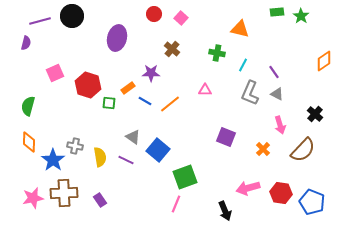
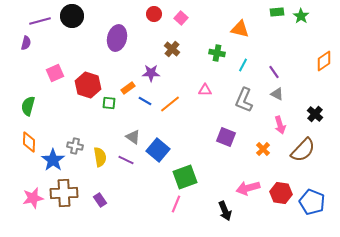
gray L-shape at (250, 93): moved 6 px left, 7 px down
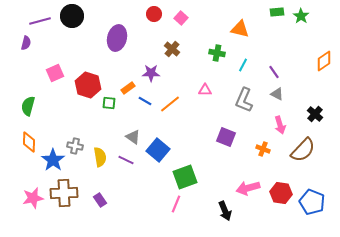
orange cross at (263, 149): rotated 24 degrees counterclockwise
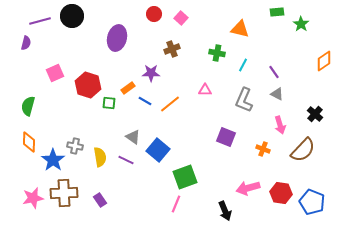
green star at (301, 16): moved 8 px down
brown cross at (172, 49): rotated 28 degrees clockwise
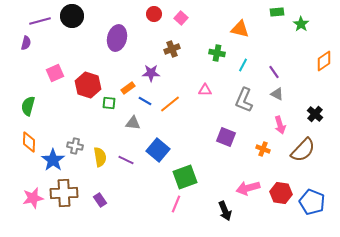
gray triangle at (133, 137): moved 14 px up; rotated 28 degrees counterclockwise
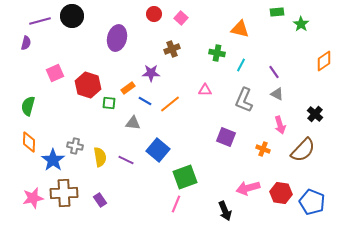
cyan line at (243, 65): moved 2 px left
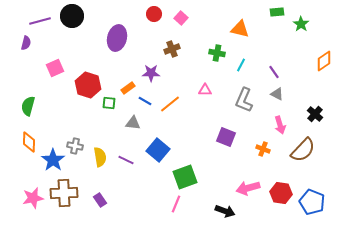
pink square at (55, 73): moved 5 px up
black arrow at (225, 211): rotated 48 degrees counterclockwise
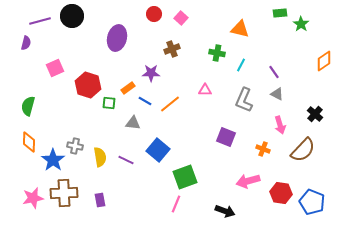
green rectangle at (277, 12): moved 3 px right, 1 px down
pink arrow at (248, 188): moved 7 px up
purple rectangle at (100, 200): rotated 24 degrees clockwise
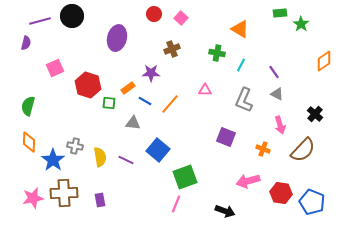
orange triangle at (240, 29): rotated 18 degrees clockwise
orange line at (170, 104): rotated 10 degrees counterclockwise
